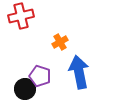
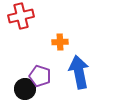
orange cross: rotated 28 degrees clockwise
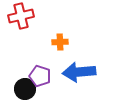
blue arrow: rotated 84 degrees counterclockwise
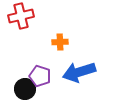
blue arrow: rotated 12 degrees counterclockwise
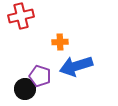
blue arrow: moved 3 px left, 6 px up
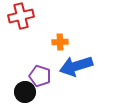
black circle: moved 3 px down
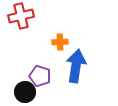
blue arrow: rotated 116 degrees clockwise
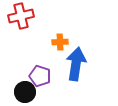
blue arrow: moved 2 px up
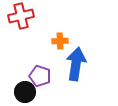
orange cross: moved 1 px up
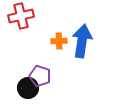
orange cross: moved 1 px left
blue arrow: moved 6 px right, 23 px up
black circle: moved 3 px right, 4 px up
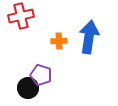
blue arrow: moved 7 px right, 4 px up
purple pentagon: moved 1 px right, 1 px up
